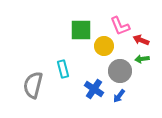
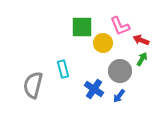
green square: moved 1 px right, 3 px up
yellow circle: moved 1 px left, 3 px up
green arrow: rotated 128 degrees clockwise
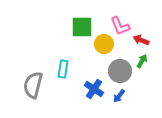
yellow circle: moved 1 px right, 1 px down
green arrow: moved 2 px down
cyan rectangle: rotated 24 degrees clockwise
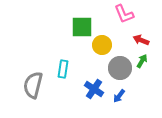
pink L-shape: moved 4 px right, 12 px up
yellow circle: moved 2 px left, 1 px down
gray circle: moved 3 px up
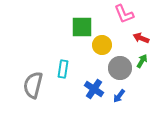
red arrow: moved 2 px up
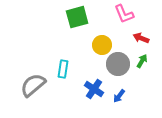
green square: moved 5 px left, 10 px up; rotated 15 degrees counterclockwise
gray circle: moved 2 px left, 4 px up
gray semicircle: rotated 36 degrees clockwise
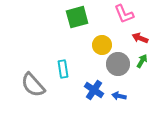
red arrow: moved 1 px left
cyan rectangle: rotated 18 degrees counterclockwise
gray semicircle: rotated 92 degrees counterclockwise
blue cross: moved 1 px down
blue arrow: rotated 64 degrees clockwise
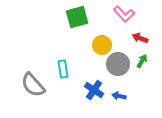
pink L-shape: rotated 20 degrees counterclockwise
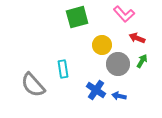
red arrow: moved 3 px left
blue cross: moved 2 px right
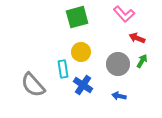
yellow circle: moved 21 px left, 7 px down
blue cross: moved 13 px left, 5 px up
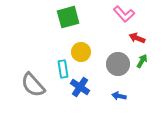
green square: moved 9 px left
blue cross: moved 3 px left, 2 px down
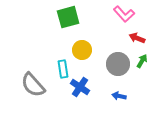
yellow circle: moved 1 px right, 2 px up
